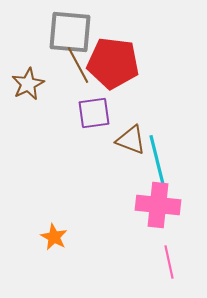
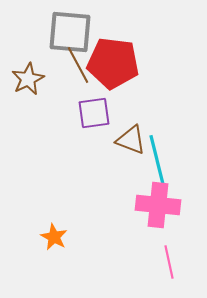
brown star: moved 5 px up
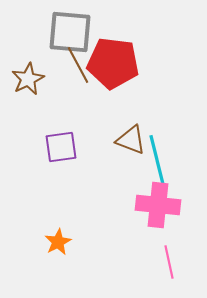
purple square: moved 33 px left, 34 px down
orange star: moved 4 px right, 5 px down; rotated 16 degrees clockwise
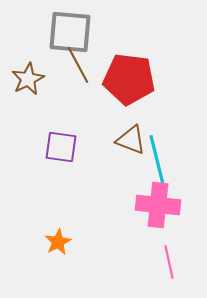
red pentagon: moved 16 px right, 16 px down
purple square: rotated 16 degrees clockwise
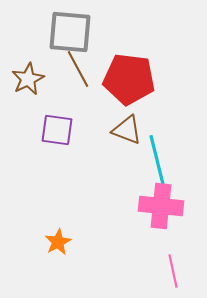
brown line: moved 4 px down
brown triangle: moved 4 px left, 10 px up
purple square: moved 4 px left, 17 px up
pink cross: moved 3 px right, 1 px down
pink line: moved 4 px right, 9 px down
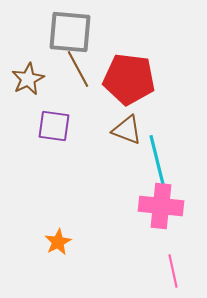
purple square: moved 3 px left, 4 px up
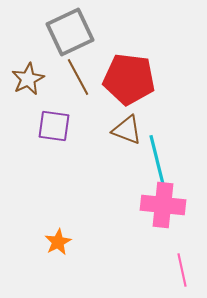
gray square: rotated 30 degrees counterclockwise
brown line: moved 8 px down
pink cross: moved 2 px right, 1 px up
pink line: moved 9 px right, 1 px up
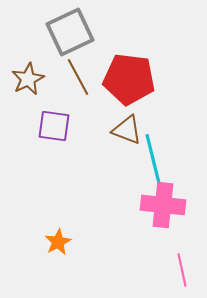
cyan line: moved 4 px left, 1 px up
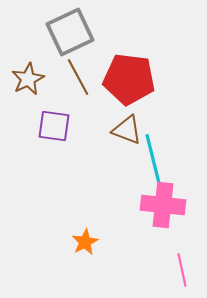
orange star: moved 27 px right
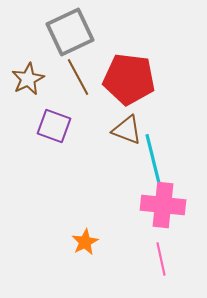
purple square: rotated 12 degrees clockwise
pink line: moved 21 px left, 11 px up
